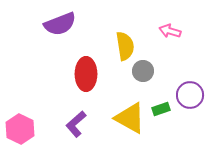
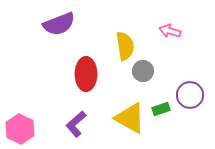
purple semicircle: moved 1 px left
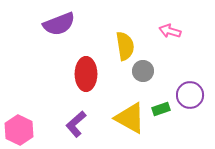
pink hexagon: moved 1 px left, 1 px down
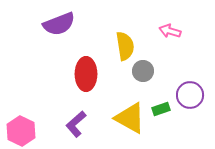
pink hexagon: moved 2 px right, 1 px down
